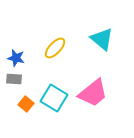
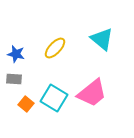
blue star: moved 4 px up
pink trapezoid: moved 1 px left
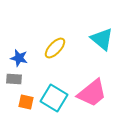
blue star: moved 3 px right, 4 px down
orange square: moved 2 px up; rotated 28 degrees counterclockwise
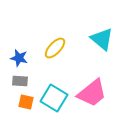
gray rectangle: moved 6 px right, 2 px down
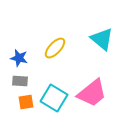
orange square: rotated 21 degrees counterclockwise
